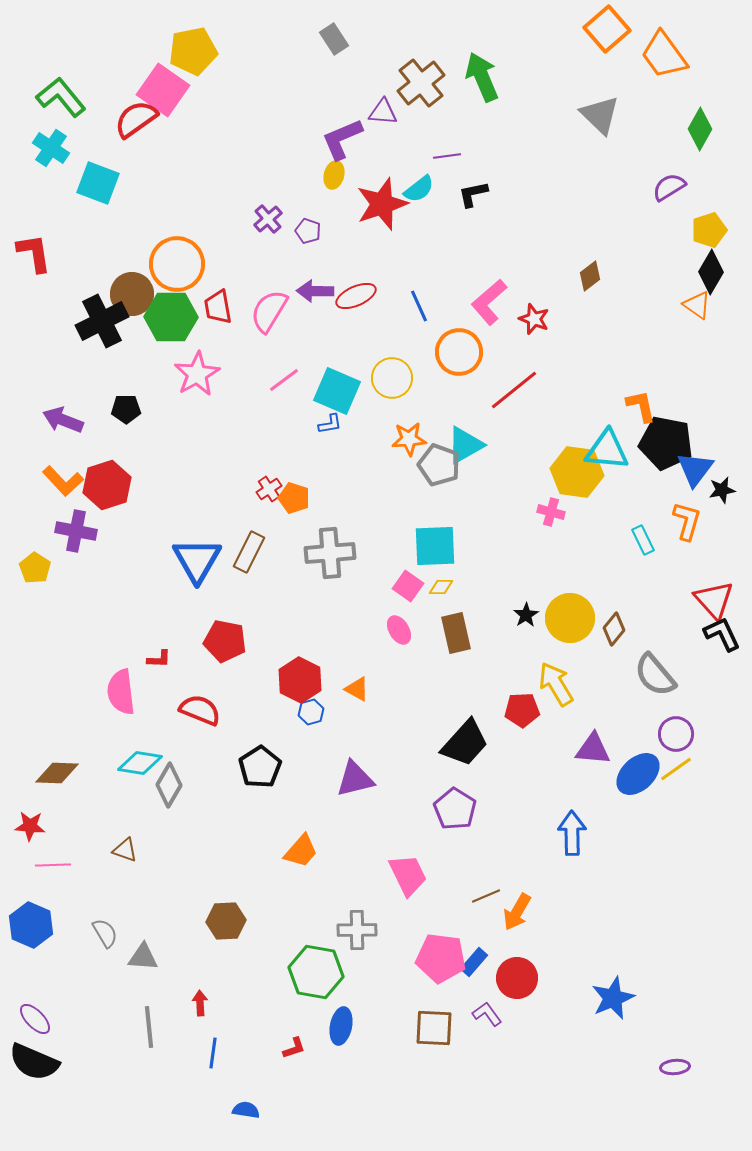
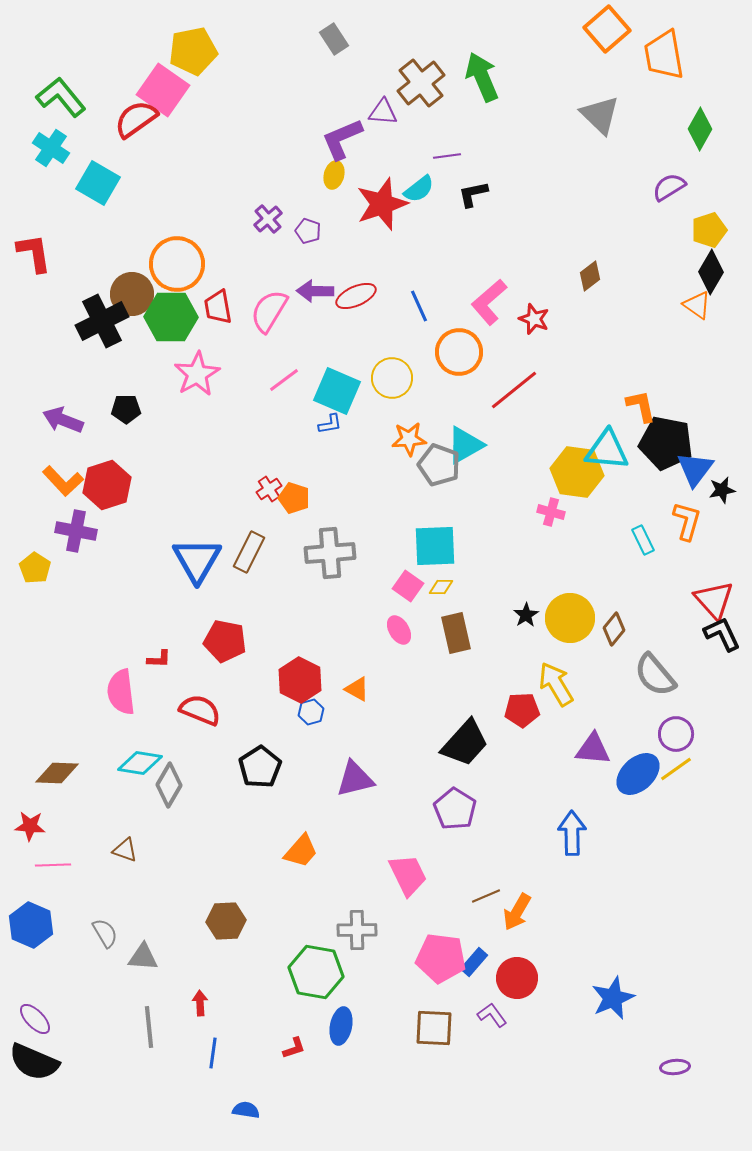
orange trapezoid at (664, 55): rotated 26 degrees clockwise
cyan square at (98, 183): rotated 9 degrees clockwise
purple L-shape at (487, 1014): moved 5 px right, 1 px down
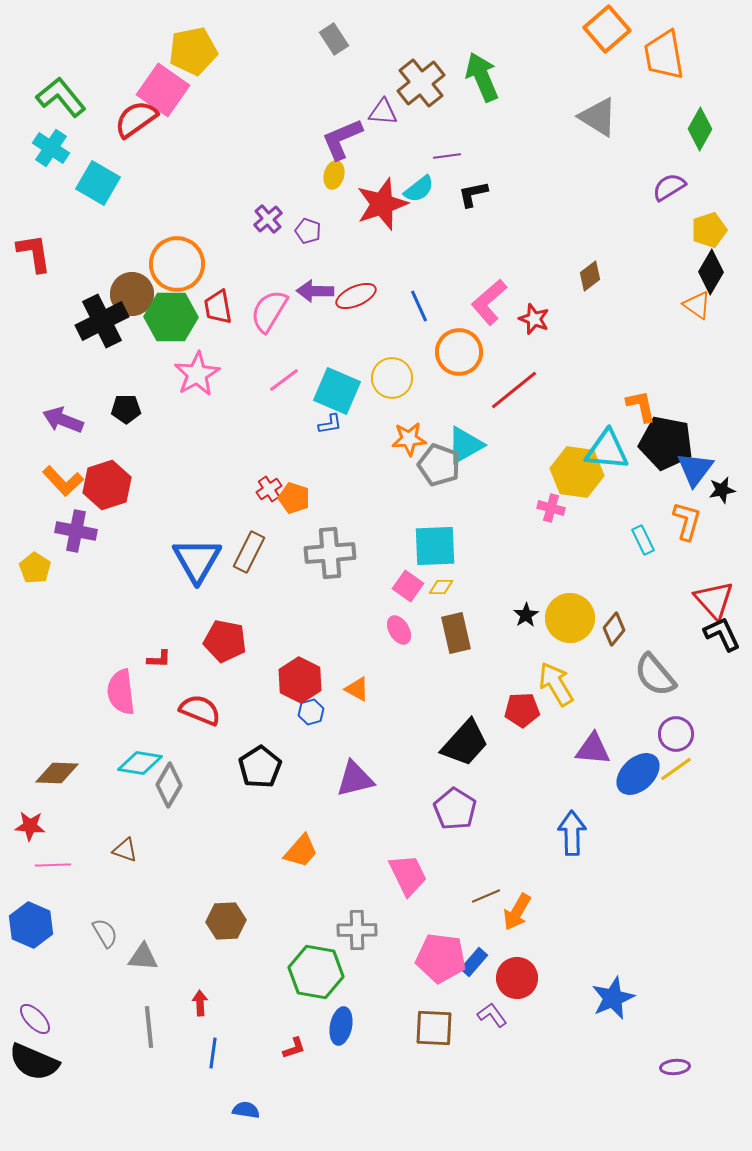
gray triangle at (600, 115): moved 2 px left, 2 px down; rotated 12 degrees counterclockwise
pink cross at (551, 512): moved 4 px up
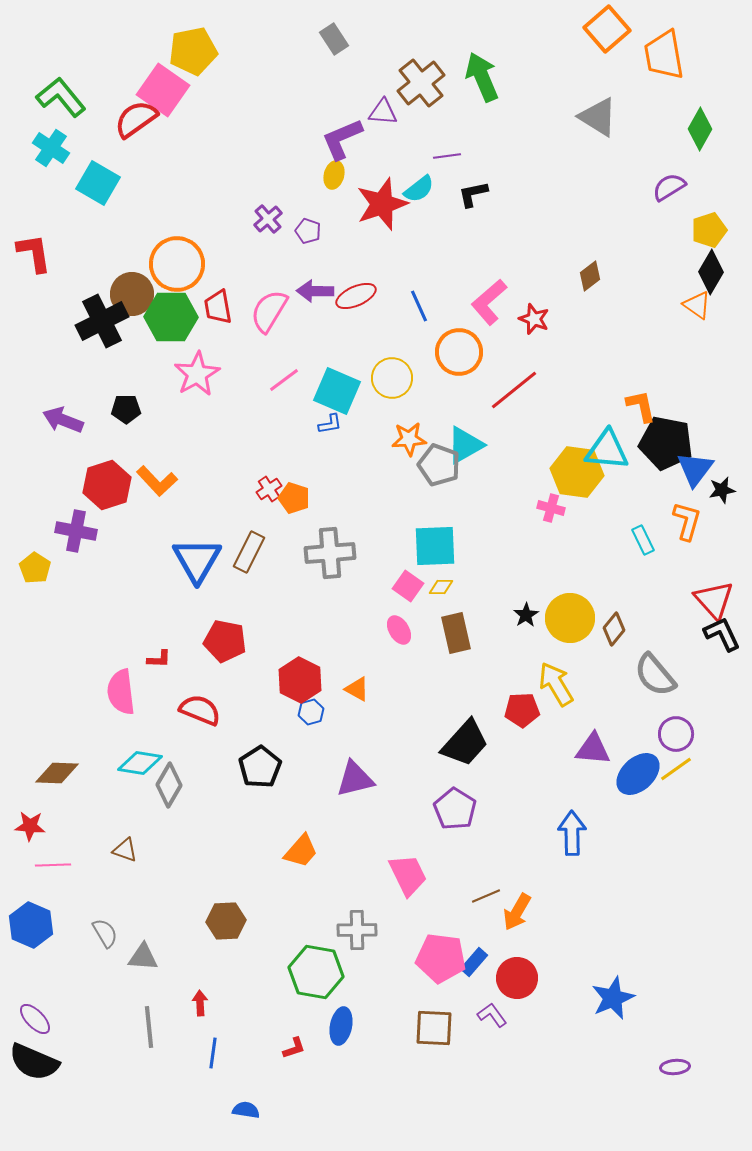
orange L-shape at (63, 481): moved 94 px right
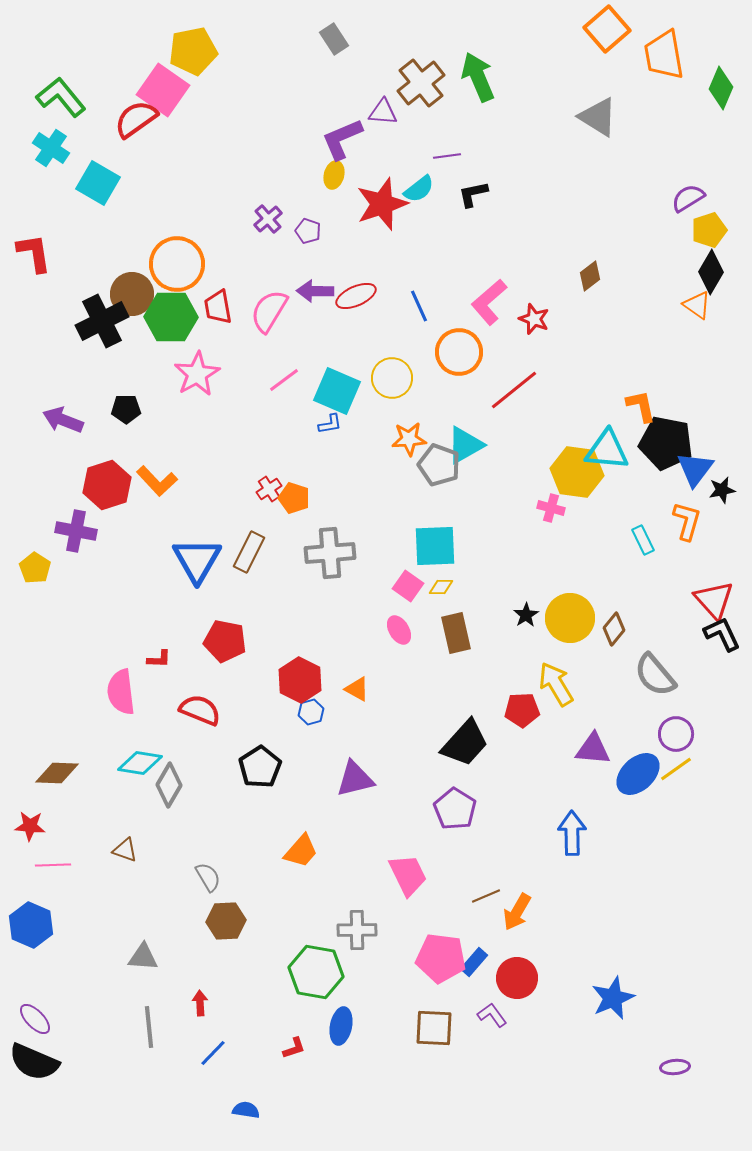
green arrow at (482, 77): moved 4 px left
green diamond at (700, 129): moved 21 px right, 41 px up; rotated 6 degrees counterclockwise
purple semicircle at (669, 187): moved 19 px right, 11 px down
gray semicircle at (105, 933): moved 103 px right, 56 px up
blue line at (213, 1053): rotated 36 degrees clockwise
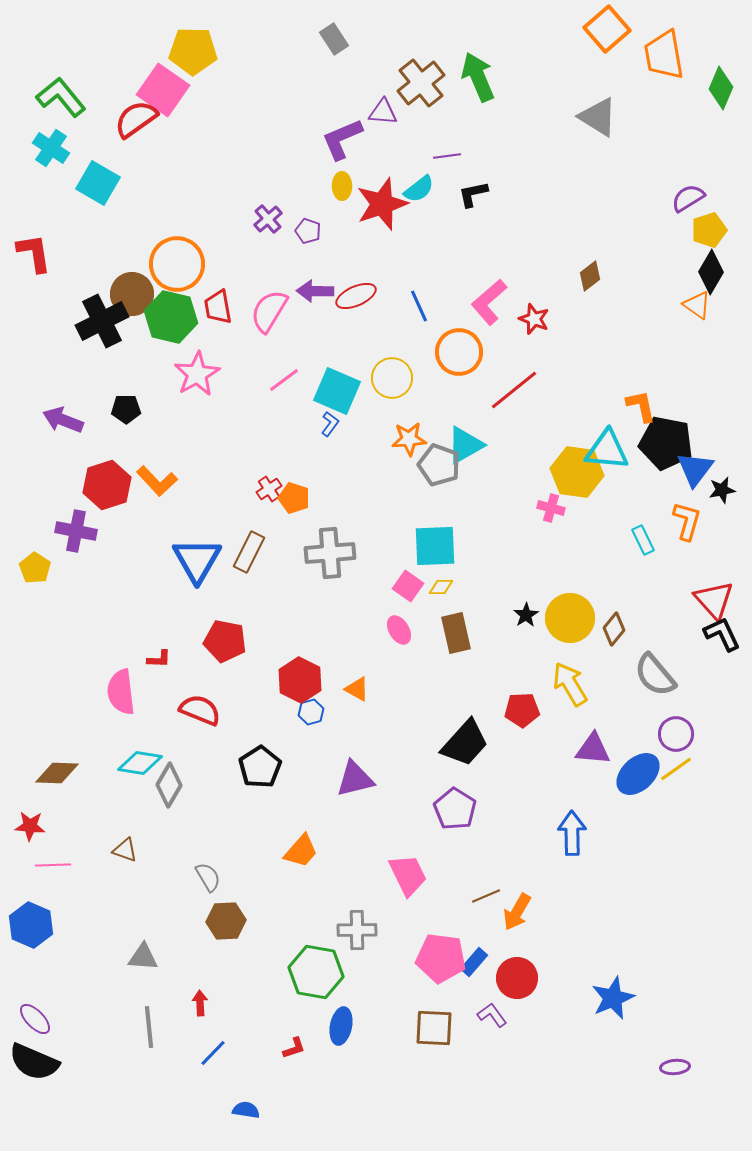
yellow pentagon at (193, 51): rotated 12 degrees clockwise
yellow ellipse at (334, 175): moved 8 px right, 11 px down; rotated 16 degrees counterclockwise
green hexagon at (171, 317): rotated 12 degrees clockwise
blue L-shape at (330, 424): rotated 45 degrees counterclockwise
yellow arrow at (556, 684): moved 14 px right
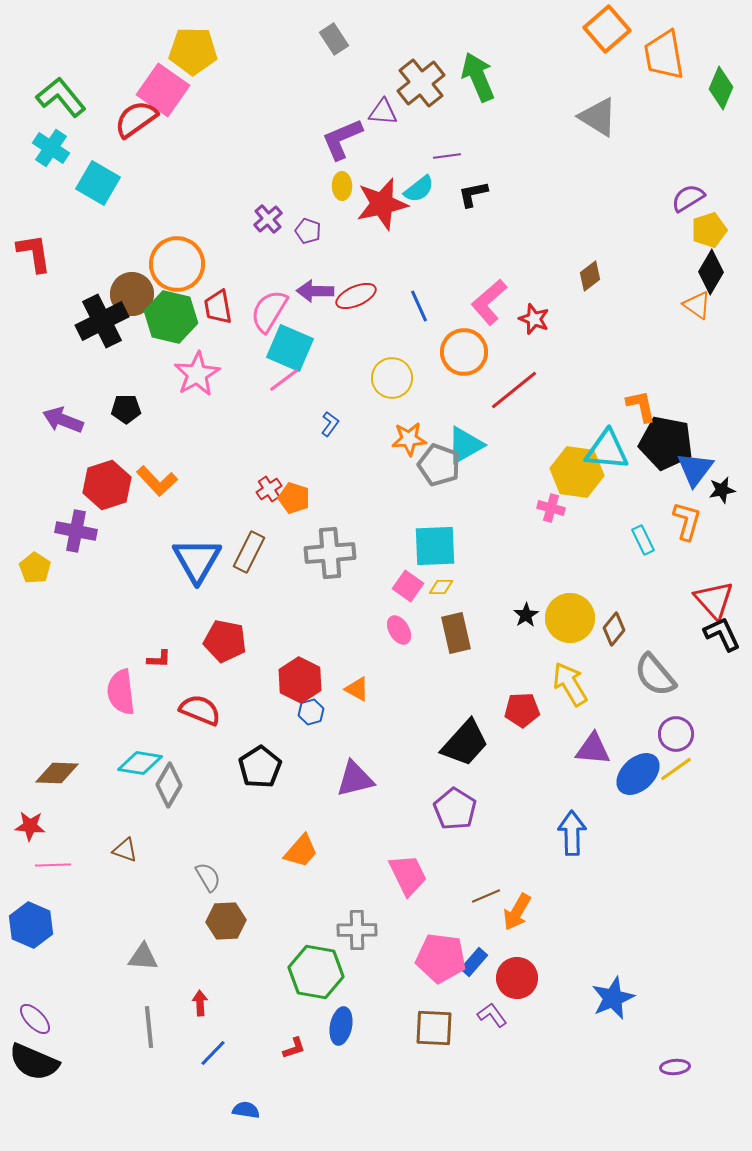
red star at (382, 204): rotated 6 degrees clockwise
orange circle at (459, 352): moved 5 px right
cyan square at (337, 391): moved 47 px left, 43 px up
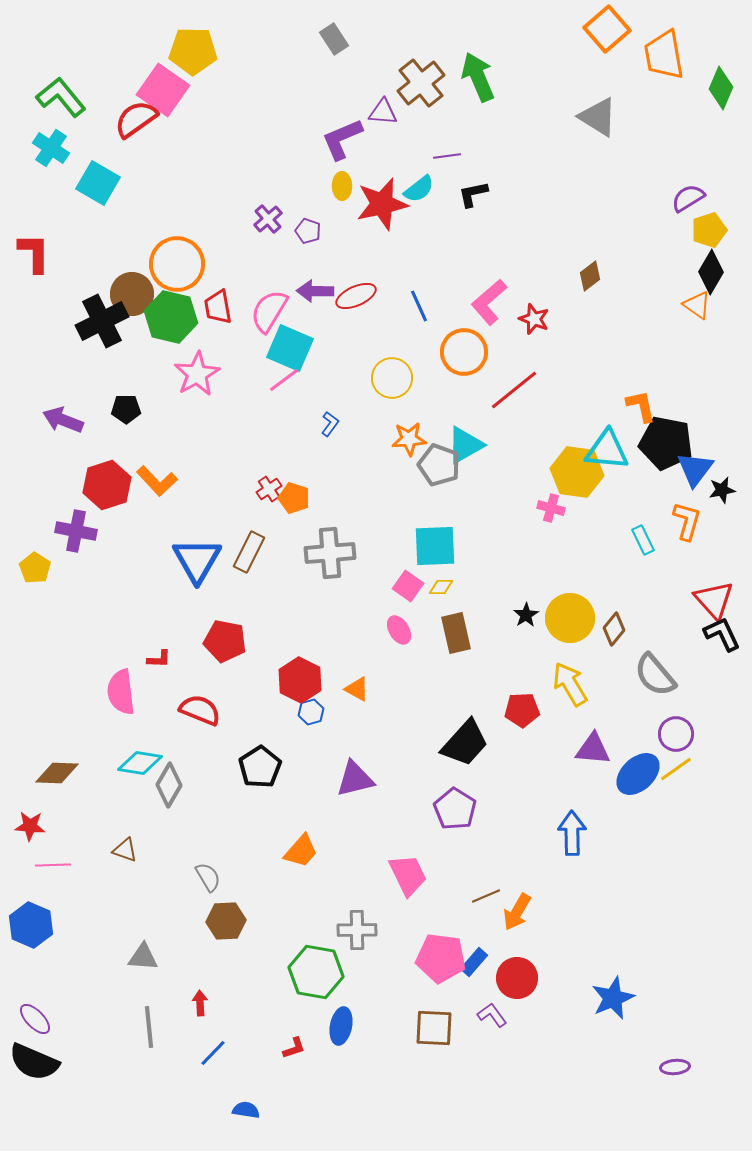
red L-shape at (34, 253): rotated 9 degrees clockwise
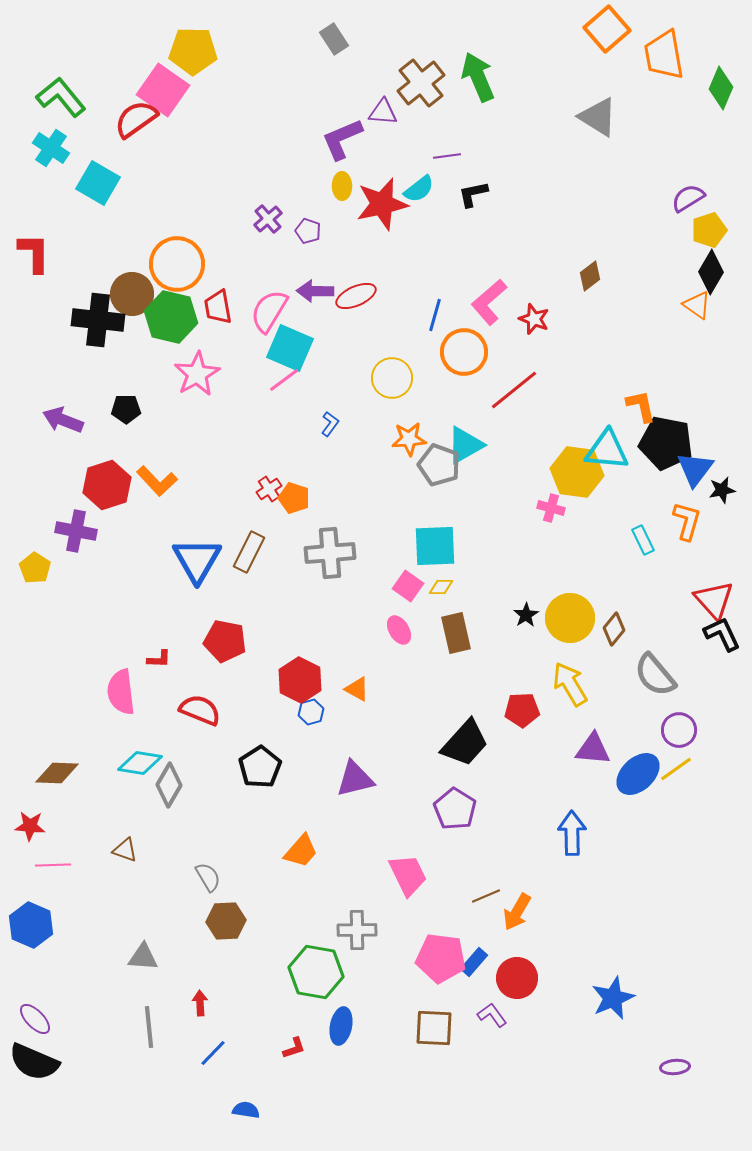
blue line at (419, 306): moved 16 px right, 9 px down; rotated 40 degrees clockwise
black cross at (102, 321): moved 4 px left, 1 px up; rotated 33 degrees clockwise
purple circle at (676, 734): moved 3 px right, 4 px up
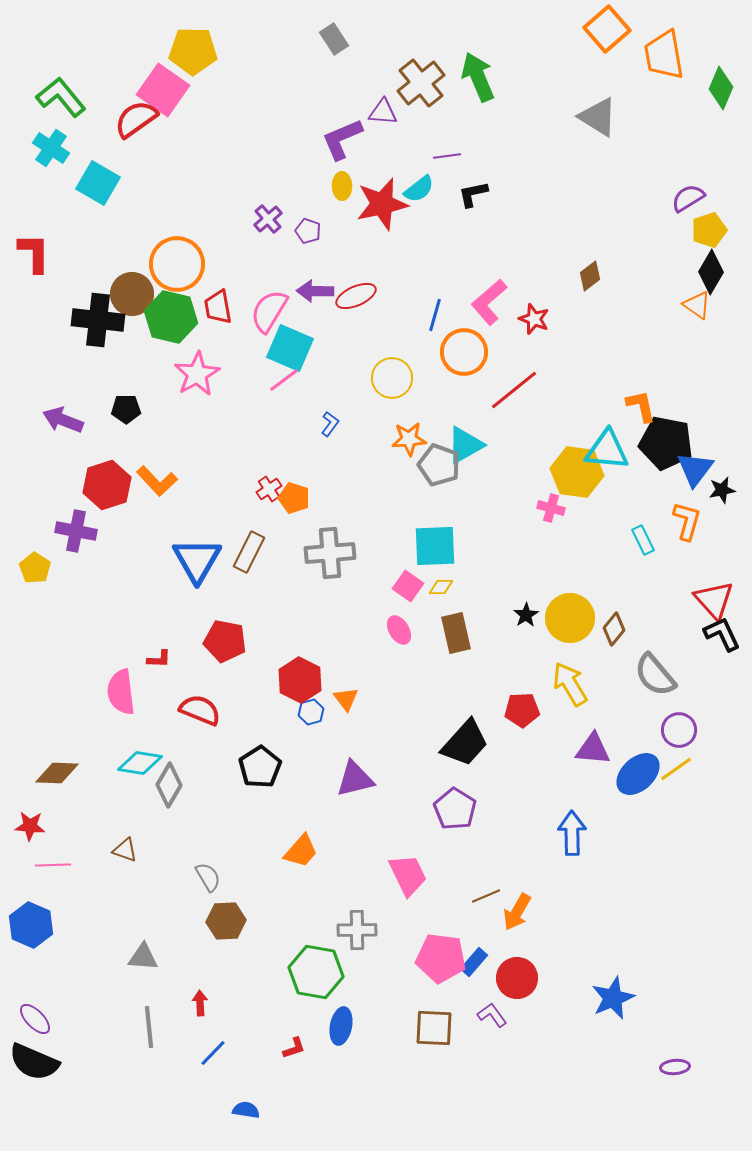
orange triangle at (357, 689): moved 11 px left, 10 px down; rotated 24 degrees clockwise
